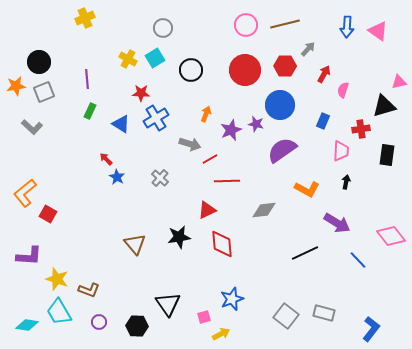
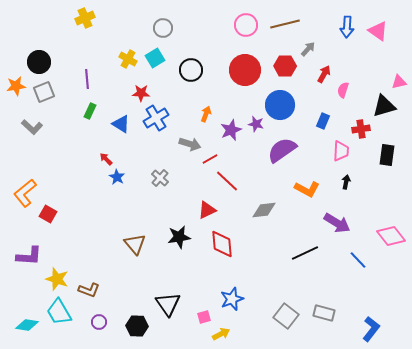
red line at (227, 181): rotated 45 degrees clockwise
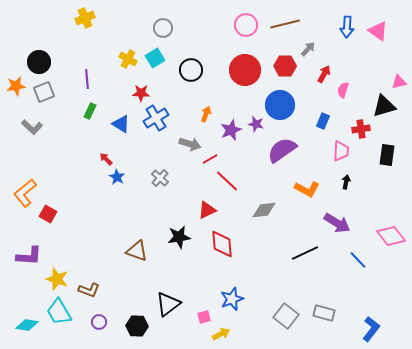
brown triangle at (135, 244): moved 2 px right, 7 px down; rotated 30 degrees counterclockwise
black triangle at (168, 304): rotated 28 degrees clockwise
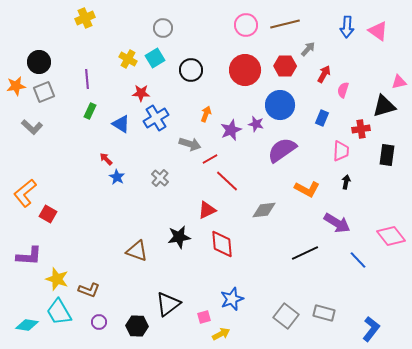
blue rectangle at (323, 121): moved 1 px left, 3 px up
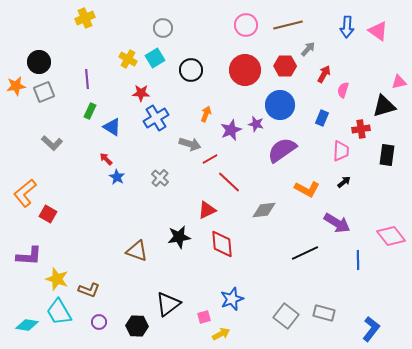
brown line at (285, 24): moved 3 px right, 1 px down
blue triangle at (121, 124): moved 9 px left, 3 px down
gray L-shape at (32, 127): moved 20 px right, 16 px down
red line at (227, 181): moved 2 px right, 1 px down
black arrow at (346, 182): moved 2 px left; rotated 40 degrees clockwise
blue line at (358, 260): rotated 42 degrees clockwise
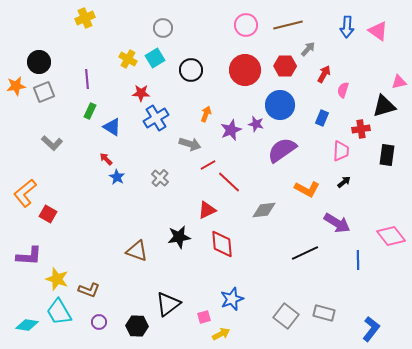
red line at (210, 159): moved 2 px left, 6 px down
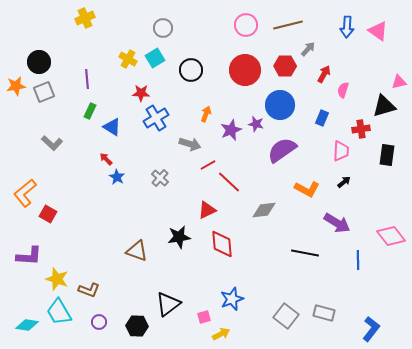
black line at (305, 253): rotated 36 degrees clockwise
